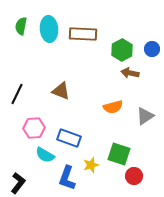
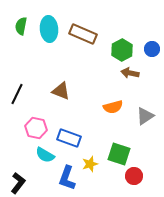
brown rectangle: rotated 20 degrees clockwise
pink hexagon: moved 2 px right; rotated 15 degrees clockwise
yellow star: moved 1 px left, 1 px up
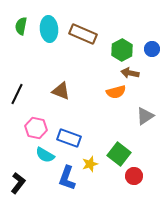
orange semicircle: moved 3 px right, 15 px up
green square: rotated 20 degrees clockwise
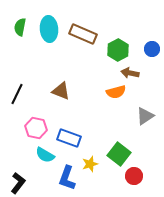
green semicircle: moved 1 px left, 1 px down
green hexagon: moved 4 px left
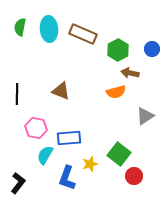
black line: rotated 25 degrees counterclockwise
blue rectangle: rotated 25 degrees counterclockwise
cyan semicircle: rotated 90 degrees clockwise
